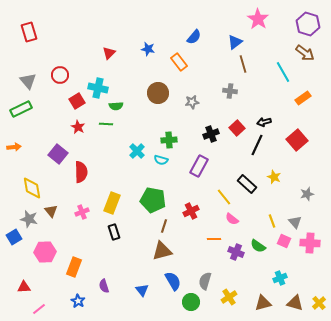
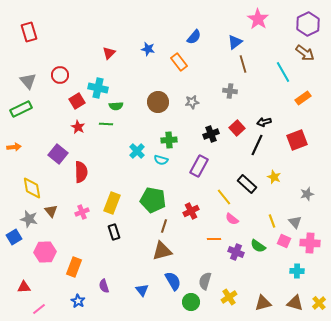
purple hexagon at (308, 24): rotated 15 degrees clockwise
brown circle at (158, 93): moved 9 px down
red square at (297, 140): rotated 20 degrees clockwise
cyan cross at (280, 278): moved 17 px right, 7 px up; rotated 24 degrees clockwise
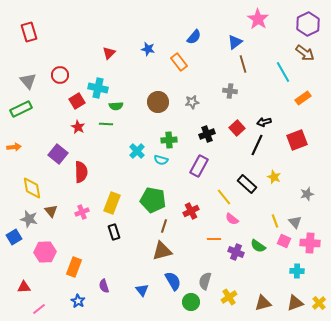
black cross at (211, 134): moved 4 px left
yellow line at (272, 221): moved 3 px right
brown triangle at (295, 303): rotated 36 degrees counterclockwise
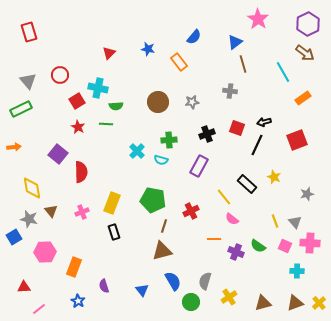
red square at (237, 128): rotated 28 degrees counterclockwise
pink square at (284, 241): moved 1 px right, 5 px down
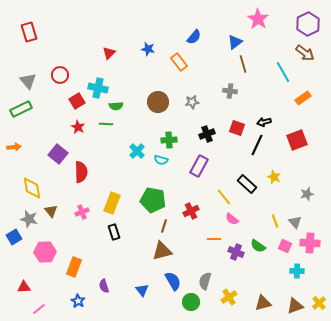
brown triangle at (295, 303): moved 3 px down
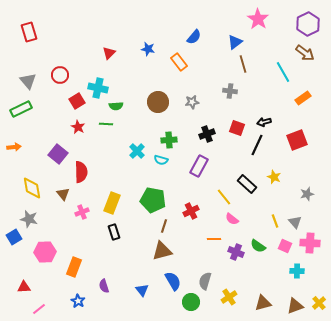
brown triangle at (51, 211): moved 12 px right, 17 px up
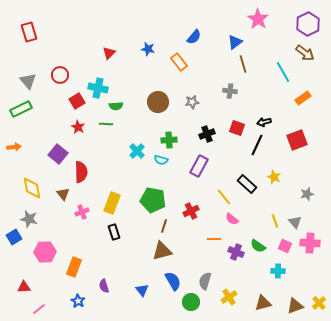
cyan cross at (297, 271): moved 19 px left
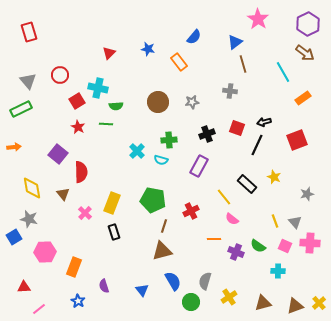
pink cross at (82, 212): moved 3 px right, 1 px down; rotated 24 degrees counterclockwise
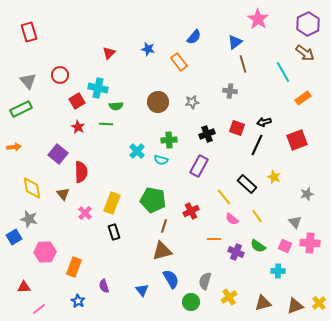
yellow line at (275, 221): moved 18 px left, 5 px up; rotated 16 degrees counterclockwise
blue semicircle at (173, 281): moved 2 px left, 2 px up
